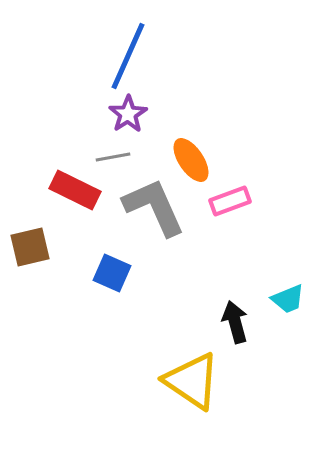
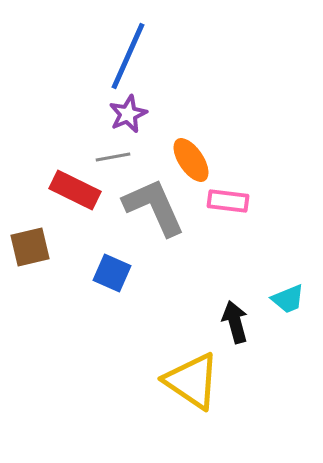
purple star: rotated 9 degrees clockwise
pink rectangle: moved 2 px left; rotated 27 degrees clockwise
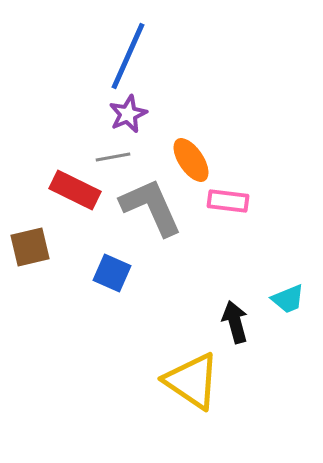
gray L-shape: moved 3 px left
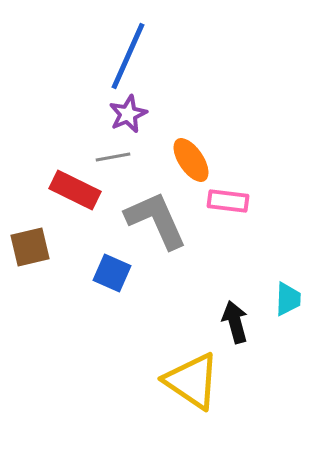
gray L-shape: moved 5 px right, 13 px down
cyan trapezoid: rotated 66 degrees counterclockwise
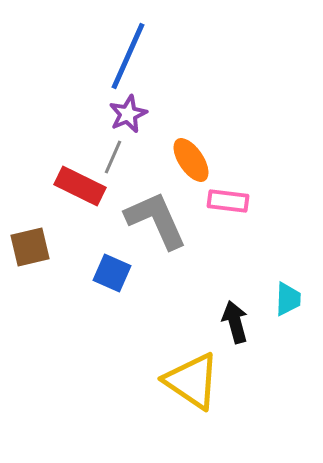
gray line: rotated 56 degrees counterclockwise
red rectangle: moved 5 px right, 4 px up
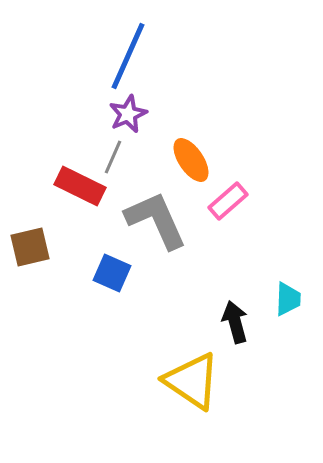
pink rectangle: rotated 48 degrees counterclockwise
